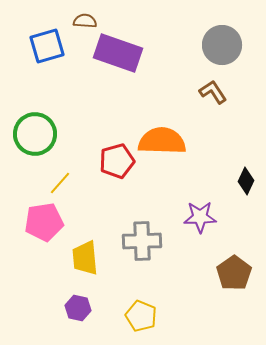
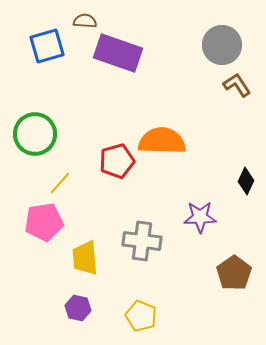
brown L-shape: moved 24 px right, 7 px up
gray cross: rotated 9 degrees clockwise
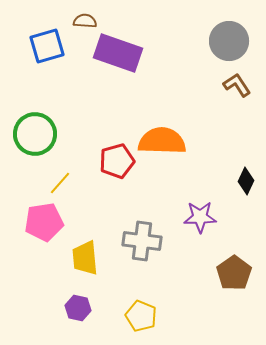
gray circle: moved 7 px right, 4 px up
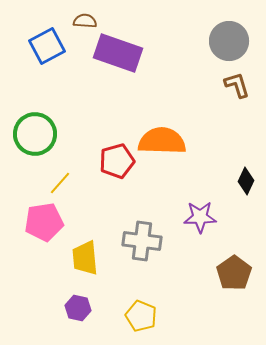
blue square: rotated 12 degrees counterclockwise
brown L-shape: rotated 16 degrees clockwise
